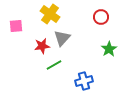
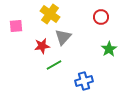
gray triangle: moved 1 px right, 1 px up
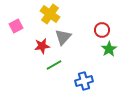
red circle: moved 1 px right, 13 px down
pink square: rotated 24 degrees counterclockwise
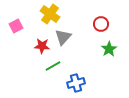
red circle: moved 1 px left, 6 px up
red star: rotated 14 degrees clockwise
green line: moved 1 px left, 1 px down
blue cross: moved 8 px left, 2 px down
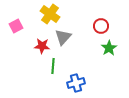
red circle: moved 2 px down
green star: moved 1 px up
green line: rotated 56 degrees counterclockwise
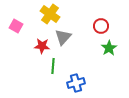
pink square: rotated 32 degrees counterclockwise
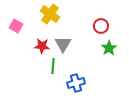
gray triangle: moved 7 px down; rotated 12 degrees counterclockwise
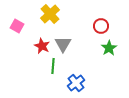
yellow cross: rotated 12 degrees clockwise
pink square: moved 1 px right
red star: rotated 21 degrees clockwise
blue cross: rotated 24 degrees counterclockwise
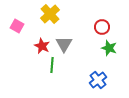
red circle: moved 1 px right, 1 px down
gray triangle: moved 1 px right
green star: rotated 21 degrees counterclockwise
green line: moved 1 px left, 1 px up
blue cross: moved 22 px right, 3 px up
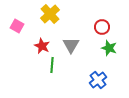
gray triangle: moved 7 px right, 1 px down
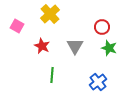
gray triangle: moved 4 px right, 1 px down
green line: moved 10 px down
blue cross: moved 2 px down
